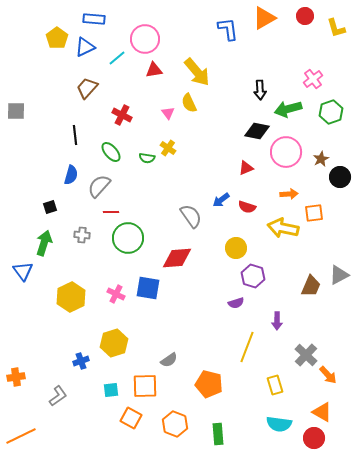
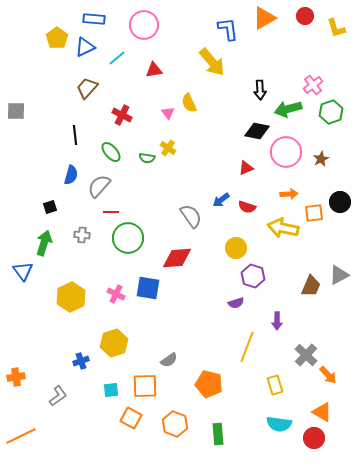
pink circle at (145, 39): moved 1 px left, 14 px up
yellow arrow at (197, 72): moved 15 px right, 10 px up
pink cross at (313, 79): moved 6 px down
black circle at (340, 177): moved 25 px down
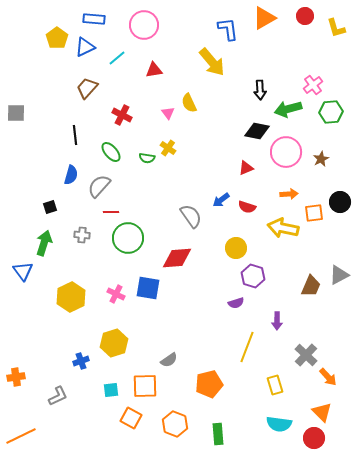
gray square at (16, 111): moved 2 px down
green hexagon at (331, 112): rotated 15 degrees clockwise
orange arrow at (328, 375): moved 2 px down
orange pentagon at (209, 384): rotated 28 degrees counterclockwise
gray L-shape at (58, 396): rotated 10 degrees clockwise
orange triangle at (322, 412): rotated 15 degrees clockwise
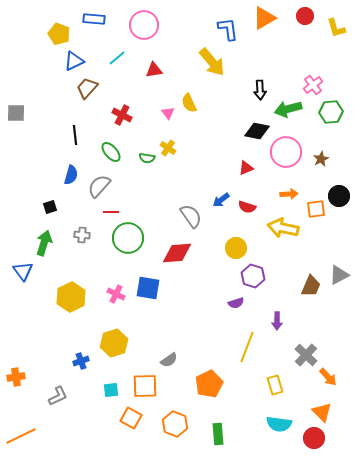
yellow pentagon at (57, 38): moved 2 px right, 4 px up; rotated 15 degrees counterclockwise
blue triangle at (85, 47): moved 11 px left, 14 px down
black circle at (340, 202): moved 1 px left, 6 px up
orange square at (314, 213): moved 2 px right, 4 px up
red diamond at (177, 258): moved 5 px up
orange pentagon at (209, 384): rotated 12 degrees counterclockwise
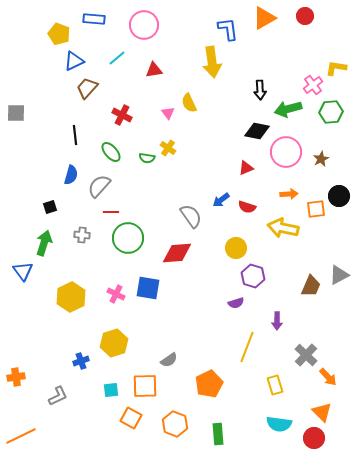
yellow L-shape at (336, 28): moved 40 px down; rotated 115 degrees clockwise
yellow arrow at (212, 62): rotated 32 degrees clockwise
